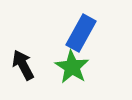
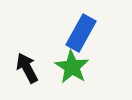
black arrow: moved 4 px right, 3 px down
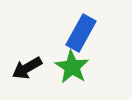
black arrow: rotated 92 degrees counterclockwise
